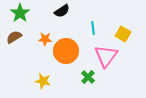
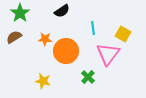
pink triangle: moved 2 px right, 2 px up
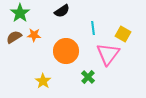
orange star: moved 11 px left, 4 px up
yellow star: rotated 21 degrees clockwise
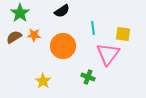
yellow square: rotated 21 degrees counterclockwise
orange circle: moved 3 px left, 5 px up
green cross: rotated 24 degrees counterclockwise
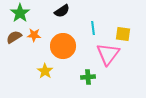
green cross: rotated 24 degrees counterclockwise
yellow star: moved 2 px right, 10 px up
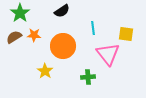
yellow square: moved 3 px right
pink triangle: rotated 15 degrees counterclockwise
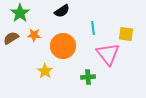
brown semicircle: moved 3 px left, 1 px down
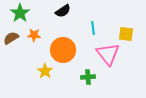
black semicircle: moved 1 px right
orange circle: moved 4 px down
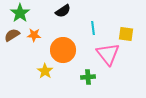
brown semicircle: moved 1 px right, 3 px up
